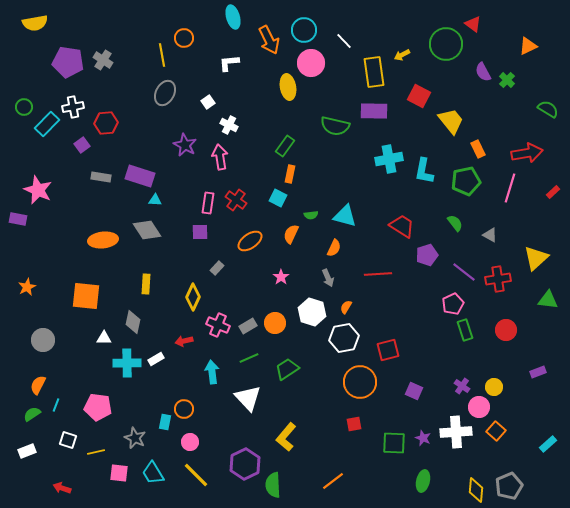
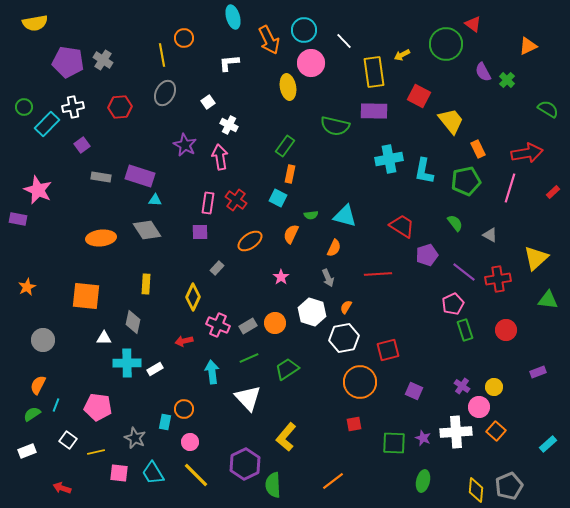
red hexagon at (106, 123): moved 14 px right, 16 px up
orange ellipse at (103, 240): moved 2 px left, 2 px up
white rectangle at (156, 359): moved 1 px left, 10 px down
white square at (68, 440): rotated 18 degrees clockwise
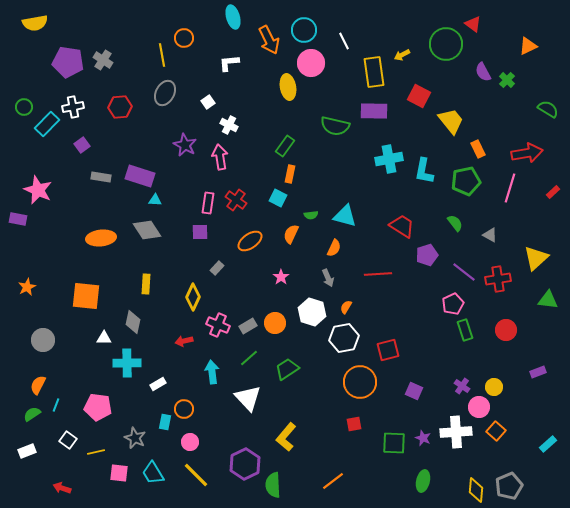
white line at (344, 41): rotated 18 degrees clockwise
green line at (249, 358): rotated 18 degrees counterclockwise
white rectangle at (155, 369): moved 3 px right, 15 px down
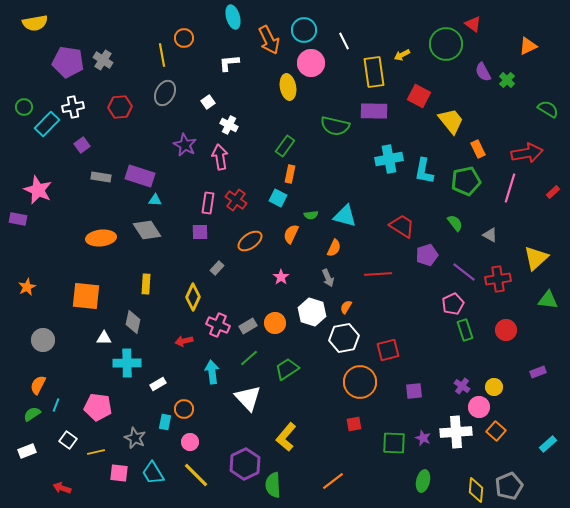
purple square at (414, 391): rotated 30 degrees counterclockwise
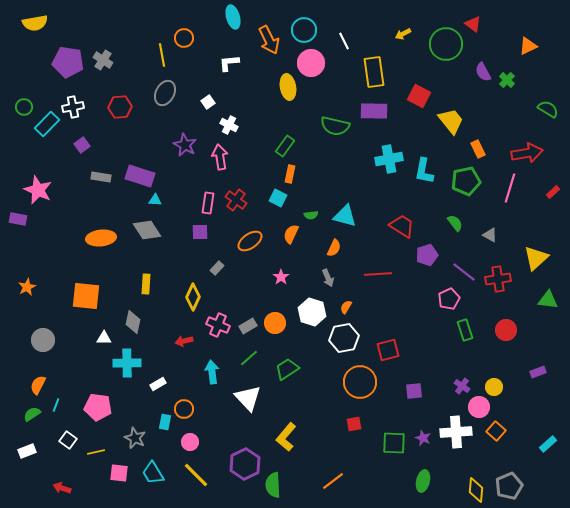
yellow arrow at (402, 55): moved 1 px right, 21 px up
pink pentagon at (453, 304): moved 4 px left, 5 px up
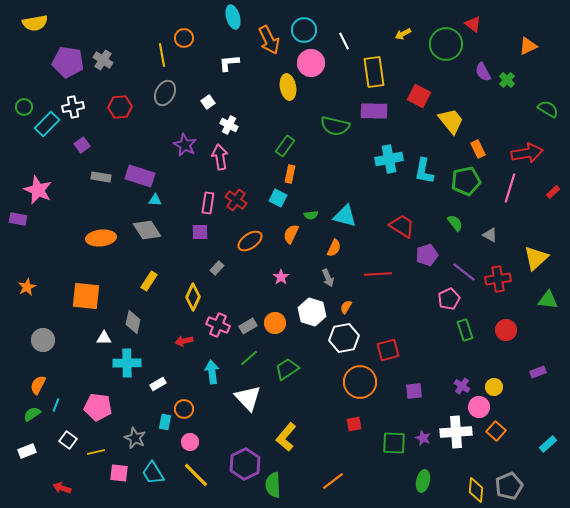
yellow rectangle at (146, 284): moved 3 px right, 3 px up; rotated 30 degrees clockwise
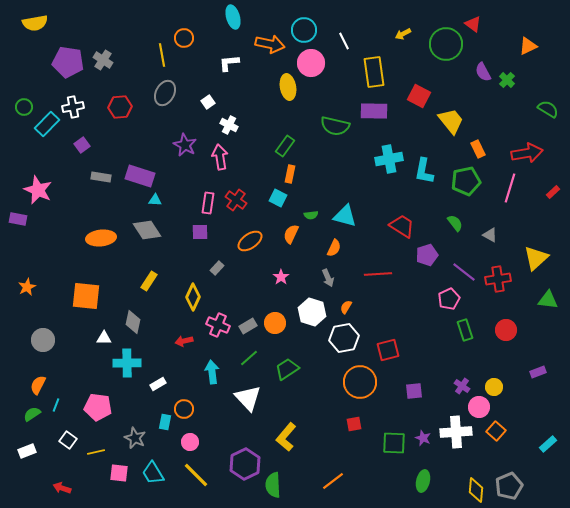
orange arrow at (269, 40): moved 1 px right, 4 px down; rotated 52 degrees counterclockwise
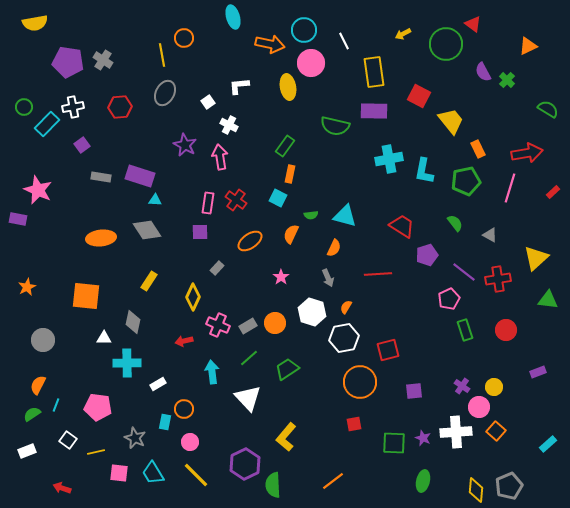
white L-shape at (229, 63): moved 10 px right, 23 px down
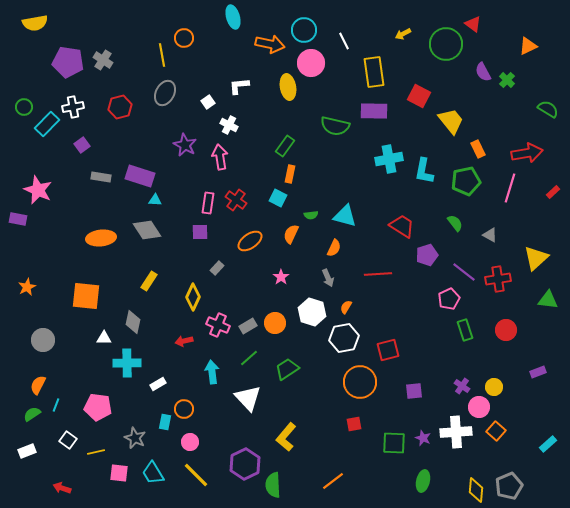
red hexagon at (120, 107): rotated 10 degrees counterclockwise
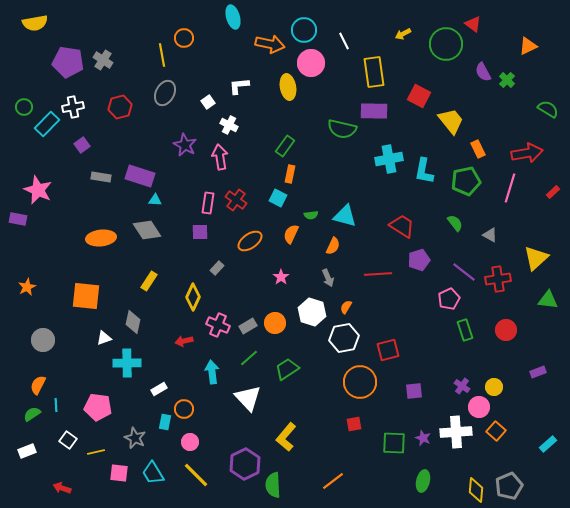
green semicircle at (335, 126): moved 7 px right, 3 px down
orange semicircle at (334, 248): moved 1 px left, 2 px up
purple pentagon at (427, 255): moved 8 px left, 5 px down
white triangle at (104, 338): rotated 21 degrees counterclockwise
white rectangle at (158, 384): moved 1 px right, 5 px down
cyan line at (56, 405): rotated 24 degrees counterclockwise
